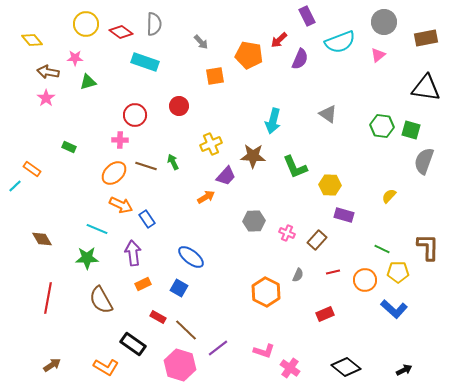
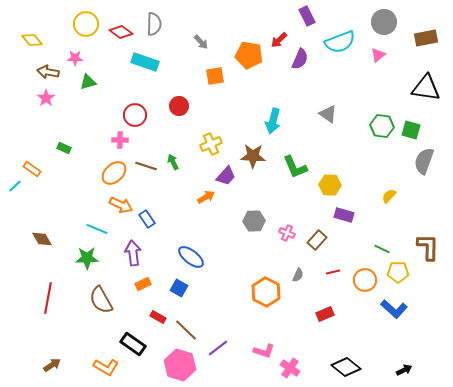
green rectangle at (69, 147): moved 5 px left, 1 px down
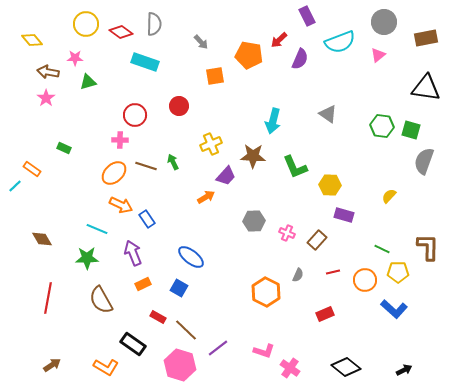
purple arrow at (133, 253): rotated 15 degrees counterclockwise
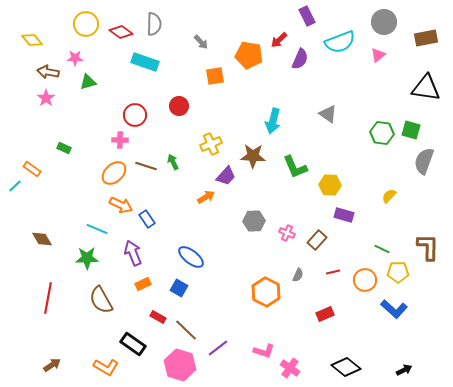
green hexagon at (382, 126): moved 7 px down
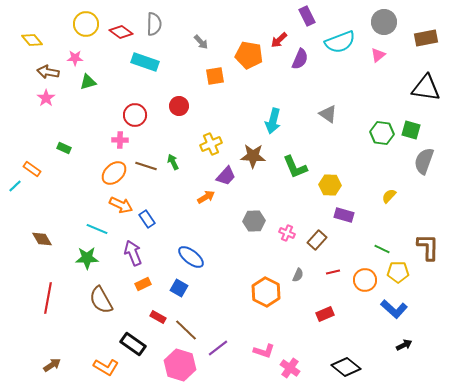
black arrow at (404, 370): moved 25 px up
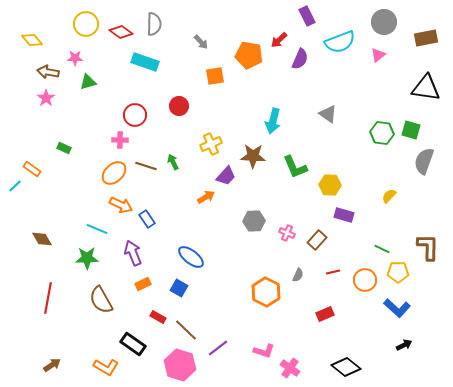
blue L-shape at (394, 309): moved 3 px right, 1 px up
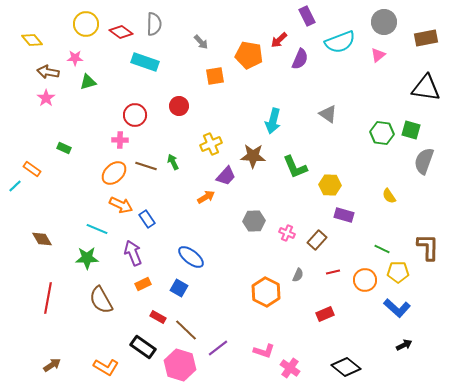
yellow semicircle at (389, 196): rotated 77 degrees counterclockwise
black rectangle at (133, 344): moved 10 px right, 3 px down
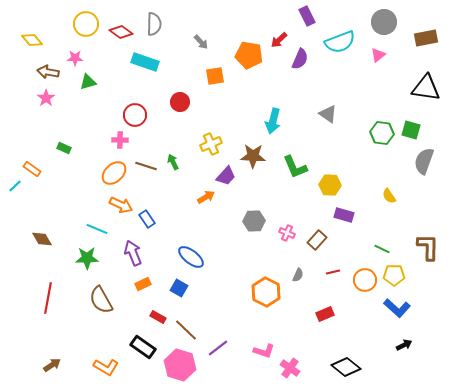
red circle at (179, 106): moved 1 px right, 4 px up
yellow pentagon at (398, 272): moved 4 px left, 3 px down
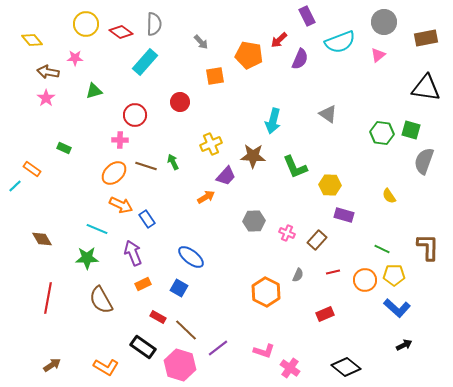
cyan rectangle at (145, 62): rotated 68 degrees counterclockwise
green triangle at (88, 82): moved 6 px right, 9 px down
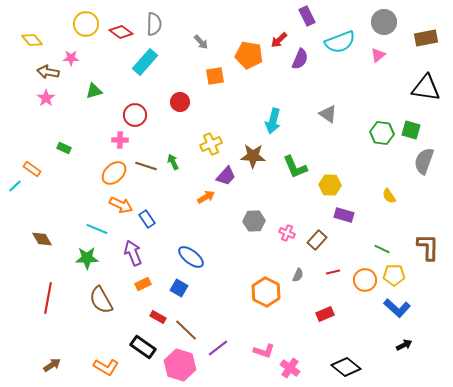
pink star at (75, 58): moved 4 px left
